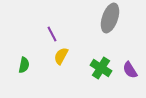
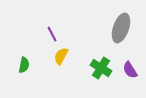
gray ellipse: moved 11 px right, 10 px down
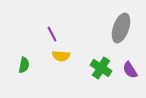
yellow semicircle: rotated 114 degrees counterclockwise
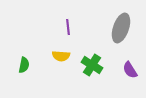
purple line: moved 16 px right, 7 px up; rotated 21 degrees clockwise
green cross: moved 9 px left, 3 px up
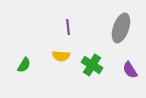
green semicircle: rotated 21 degrees clockwise
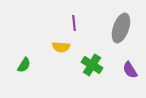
purple line: moved 6 px right, 4 px up
yellow semicircle: moved 9 px up
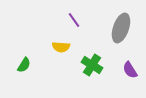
purple line: moved 3 px up; rotated 28 degrees counterclockwise
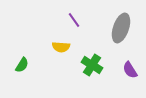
green semicircle: moved 2 px left
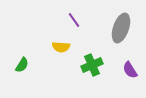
green cross: rotated 35 degrees clockwise
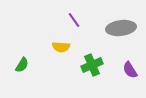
gray ellipse: rotated 64 degrees clockwise
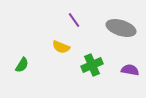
gray ellipse: rotated 24 degrees clockwise
yellow semicircle: rotated 18 degrees clockwise
purple semicircle: rotated 132 degrees clockwise
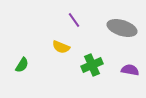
gray ellipse: moved 1 px right
